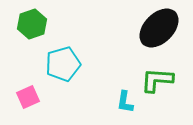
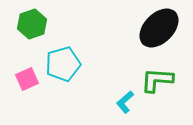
pink square: moved 1 px left, 18 px up
cyan L-shape: rotated 40 degrees clockwise
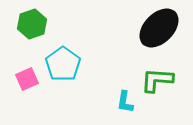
cyan pentagon: rotated 20 degrees counterclockwise
cyan L-shape: rotated 40 degrees counterclockwise
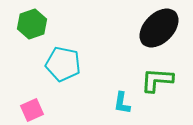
cyan pentagon: rotated 24 degrees counterclockwise
pink square: moved 5 px right, 31 px down
cyan L-shape: moved 3 px left, 1 px down
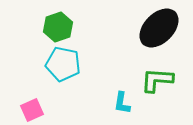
green hexagon: moved 26 px right, 3 px down
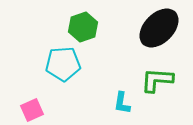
green hexagon: moved 25 px right
cyan pentagon: rotated 16 degrees counterclockwise
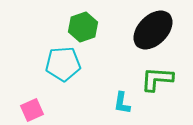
black ellipse: moved 6 px left, 2 px down
green L-shape: moved 1 px up
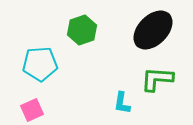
green hexagon: moved 1 px left, 3 px down
cyan pentagon: moved 23 px left
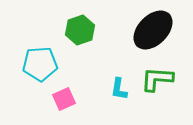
green hexagon: moved 2 px left
cyan L-shape: moved 3 px left, 14 px up
pink square: moved 32 px right, 11 px up
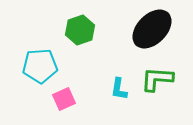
black ellipse: moved 1 px left, 1 px up
cyan pentagon: moved 2 px down
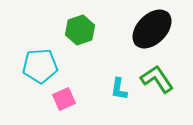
green L-shape: rotated 52 degrees clockwise
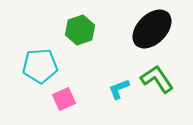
cyan L-shape: rotated 60 degrees clockwise
